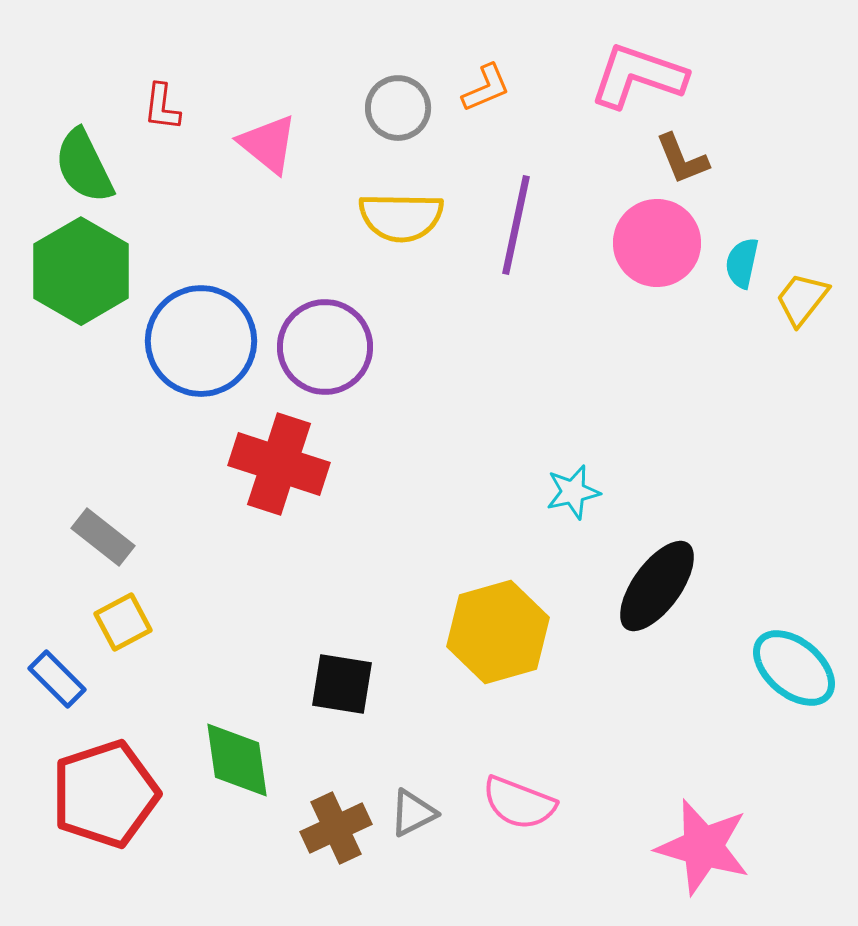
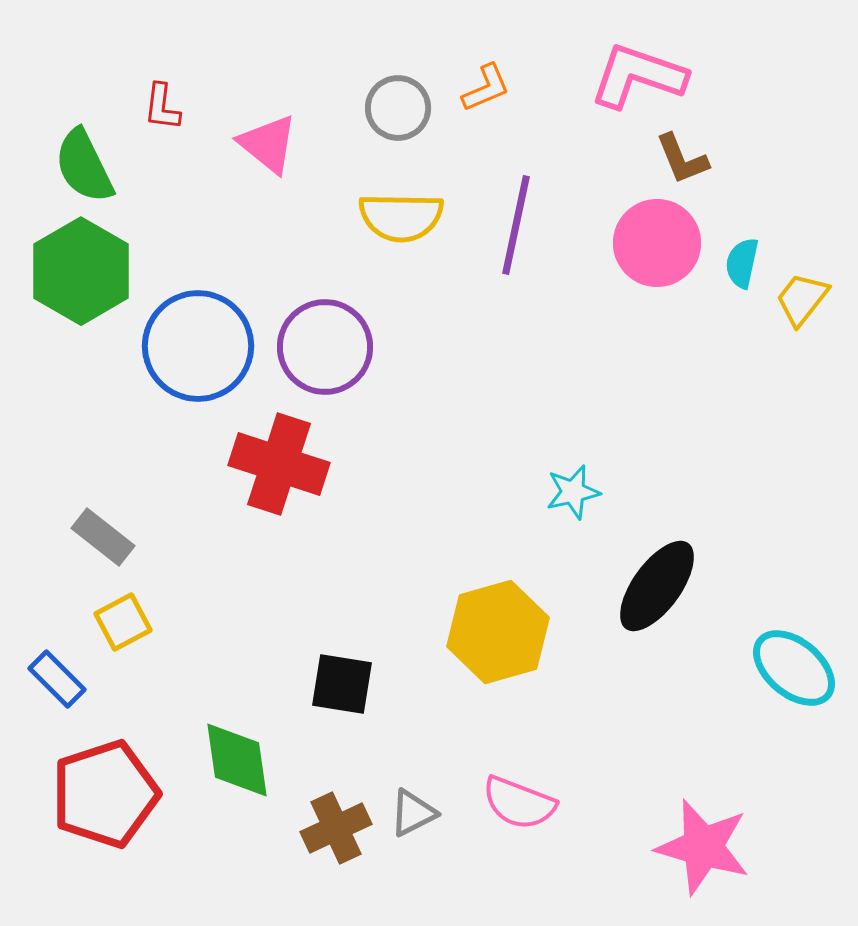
blue circle: moved 3 px left, 5 px down
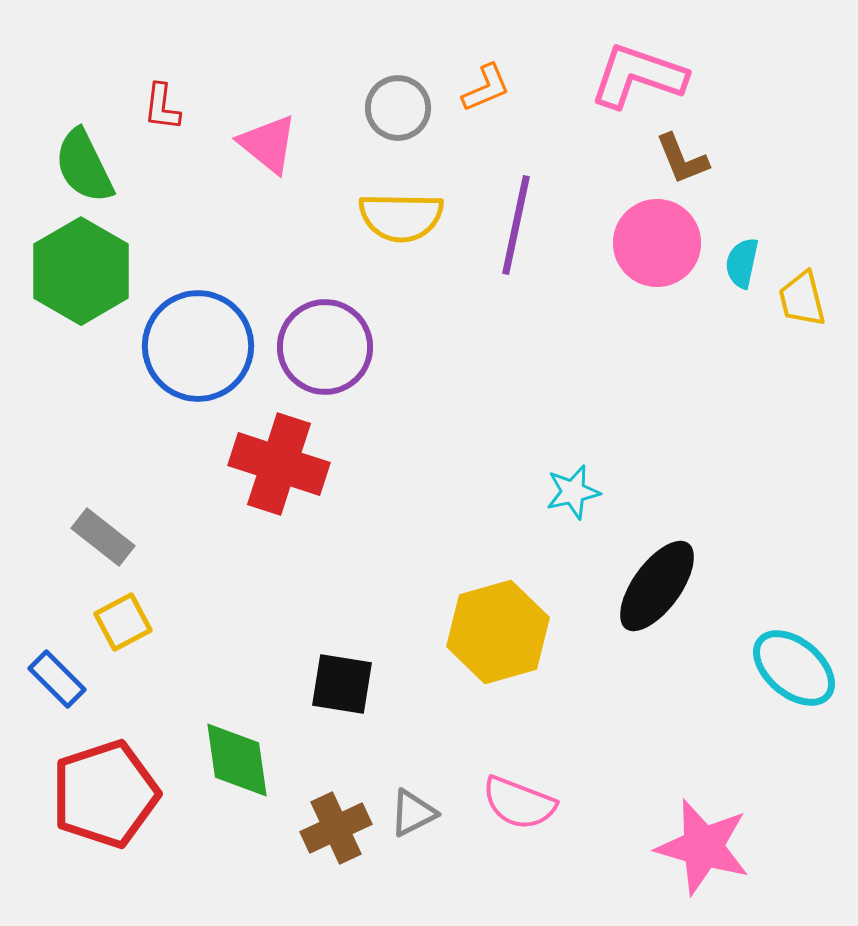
yellow trapezoid: rotated 52 degrees counterclockwise
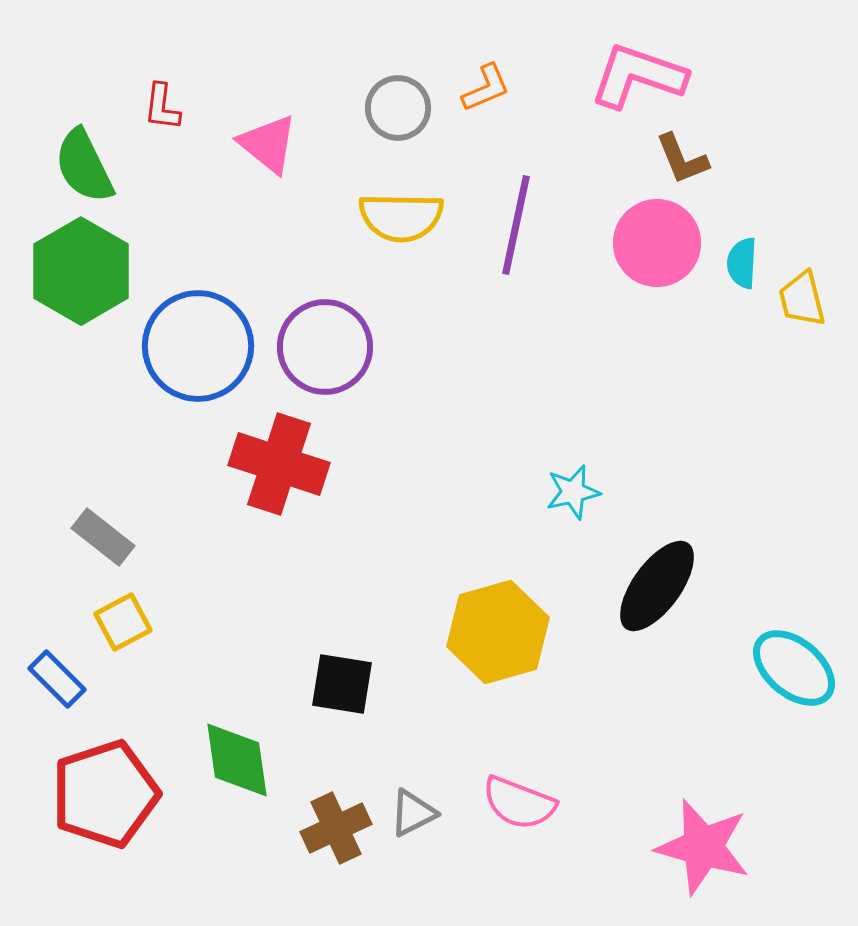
cyan semicircle: rotated 9 degrees counterclockwise
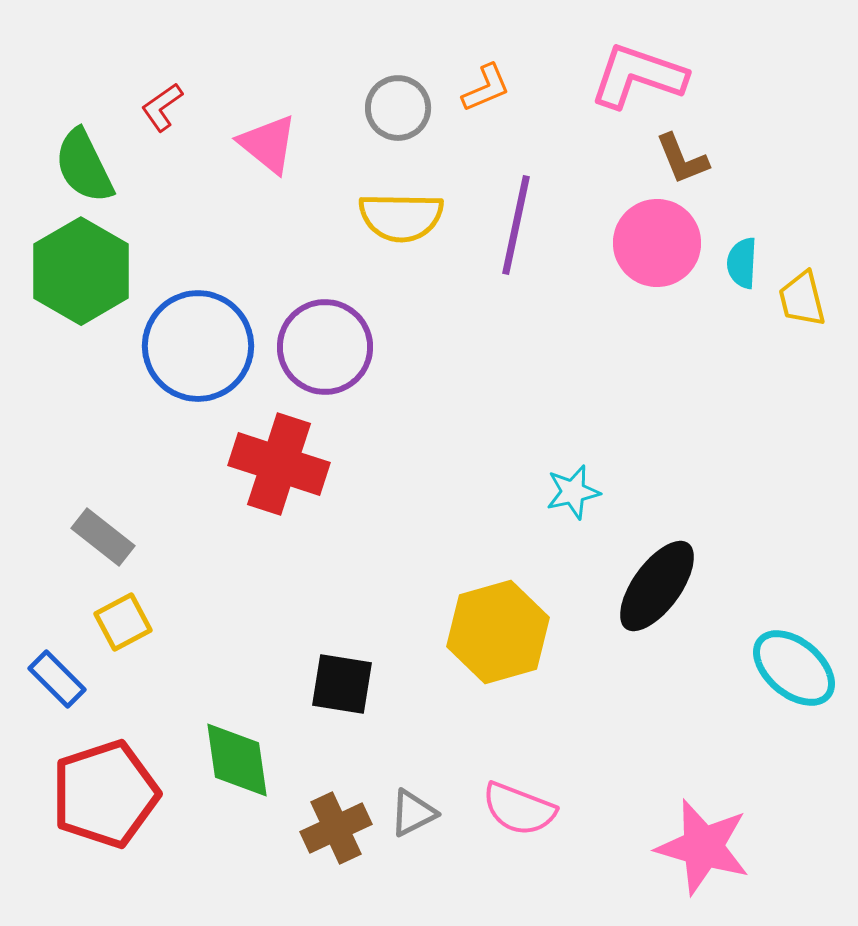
red L-shape: rotated 48 degrees clockwise
pink semicircle: moved 6 px down
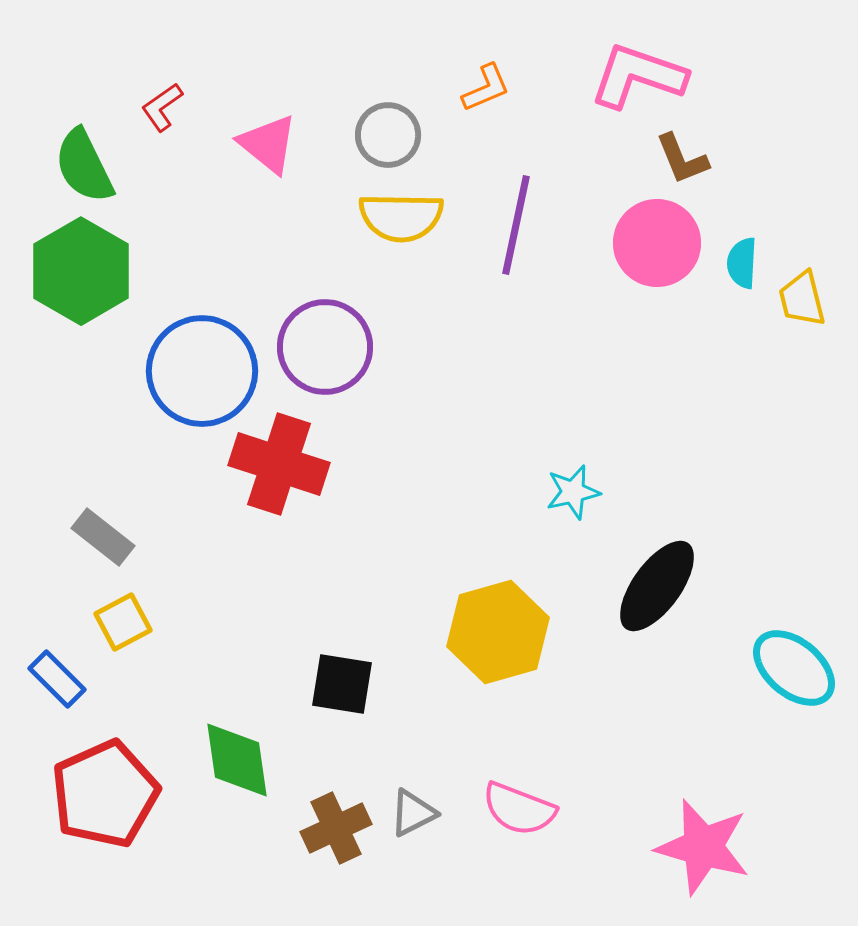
gray circle: moved 10 px left, 27 px down
blue circle: moved 4 px right, 25 px down
red pentagon: rotated 6 degrees counterclockwise
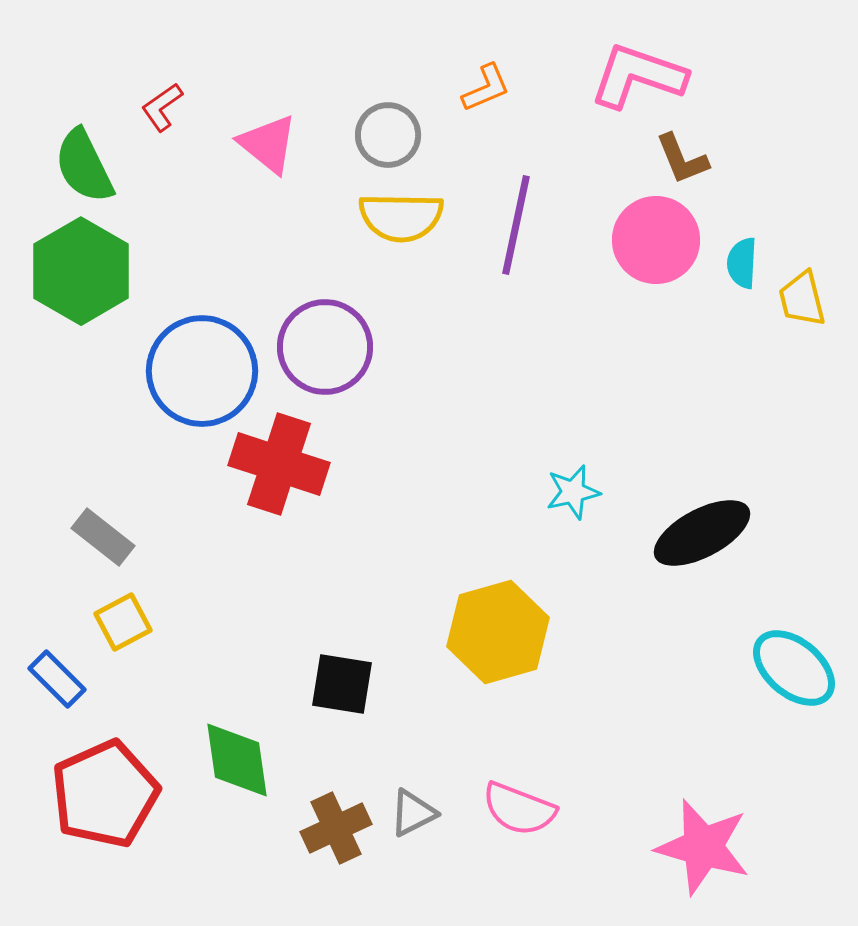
pink circle: moved 1 px left, 3 px up
black ellipse: moved 45 px right, 53 px up; rotated 26 degrees clockwise
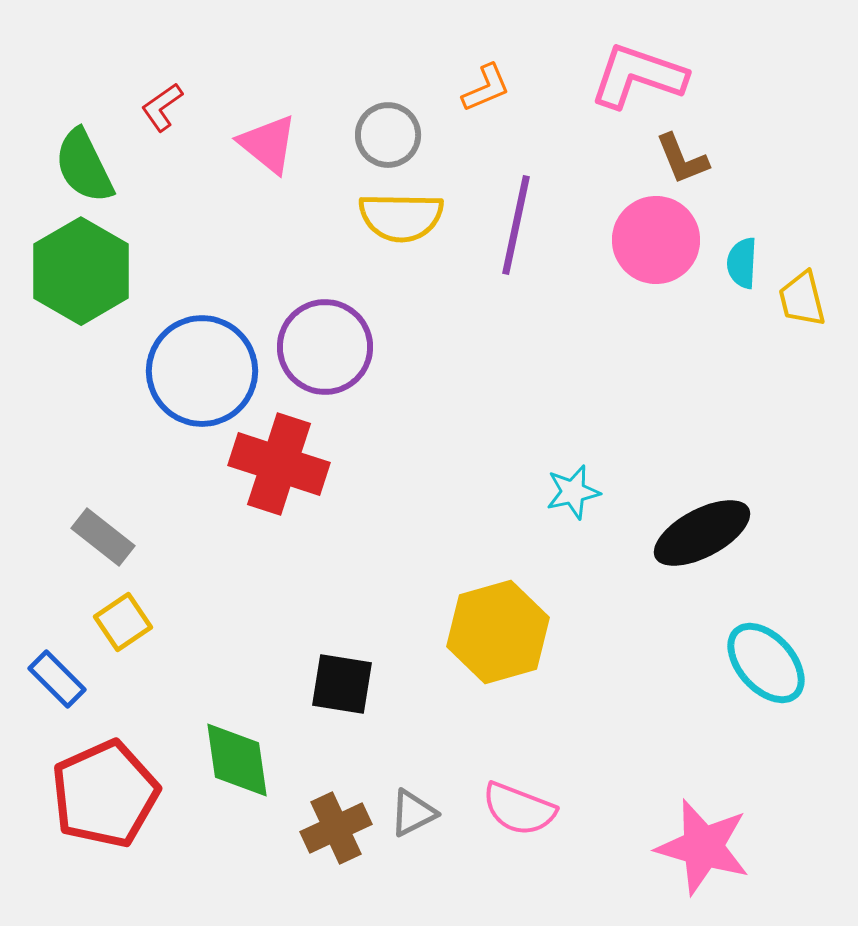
yellow square: rotated 6 degrees counterclockwise
cyan ellipse: moved 28 px left, 5 px up; rotated 8 degrees clockwise
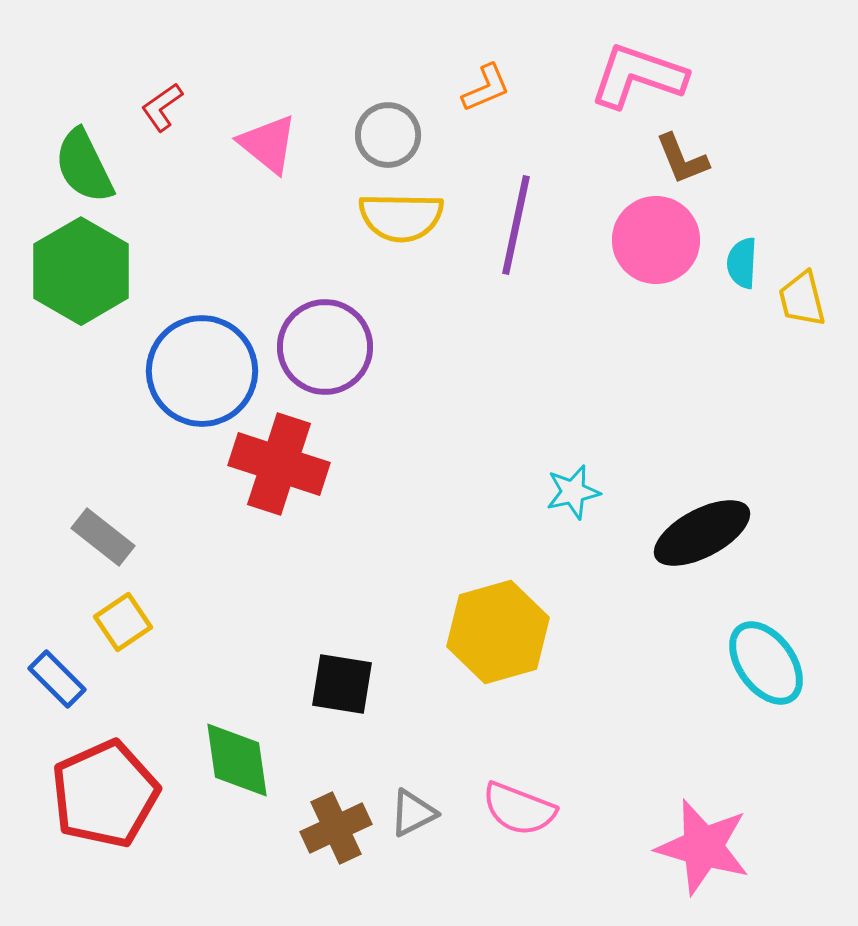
cyan ellipse: rotated 6 degrees clockwise
